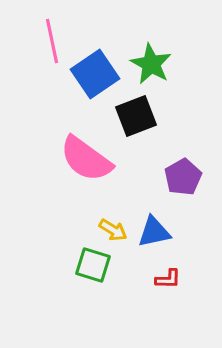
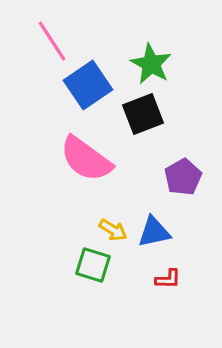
pink line: rotated 21 degrees counterclockwise
blue square: moved 7 px left, 11 px down
black square: moved 7 px right, 2 px up
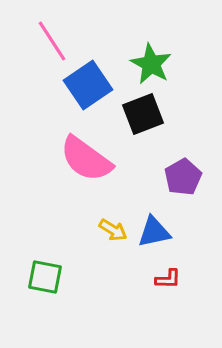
green square: moved 48 px left, 12 px down; rotated 6 degrees counterclockwise
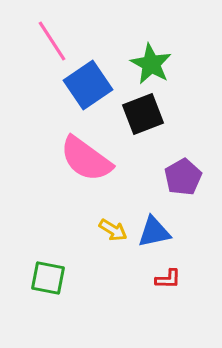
green square: moved 3 px right, 1 px down
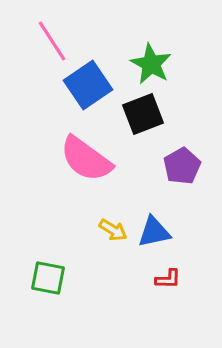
purple pentagon: moved 1 px left, 11 px up
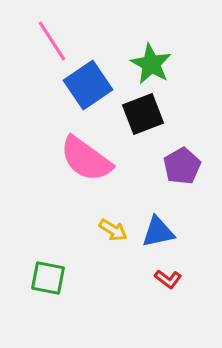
blue triangle: moved 4 px right
red L-shape: rotated 36 degrees clockwise
